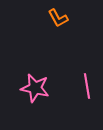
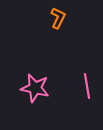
orange L-shape: rotated 125 degrees counterclockwise
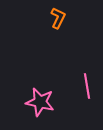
pink star: moved 5 px right, 14 px down
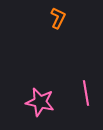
pink line: moved 1 px left, 7 px down
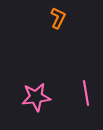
pink star: moved 4 px left, 5 px up; rotated 20 degrees counterclockwise
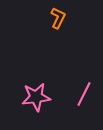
pink line: moved 2 px left, 1 px down; rotated 35 degrees clockwise
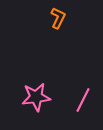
pink line: moved 1 px left, 6 px down
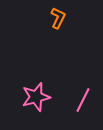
pink star: rotated 8 degrees counterclockwise
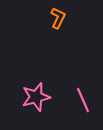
pink line: rotated 50 degrees counterclockwise
